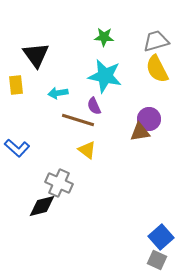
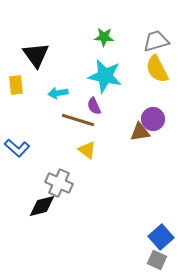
purple circle: moved 4 px right
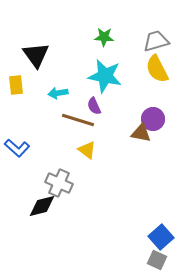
brown triangle: moved 1 px right, 1 px down; rotated 20 degrees clockwise
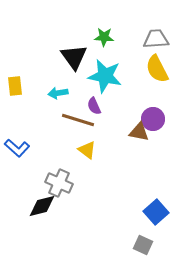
gray trapezoid: moved 2 px up; rotated 12 degrees clockwise
black triangle: moved 38 px right, 2 px down
yellow rectangle: moved 1 px left, 1 px down
brown triangle: moved 2 px left, 1 px up
blue square: moved 5 px left, 25 px up
gray square: moved 14 px left, 15 px up
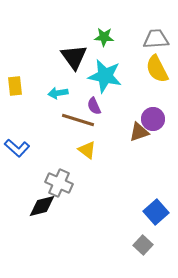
brown triangle: rotated 30 degrees counterclockwise
gray square: rotated 18 degrees clockwise
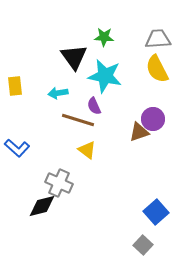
gray trapezoid: moved 2 px right
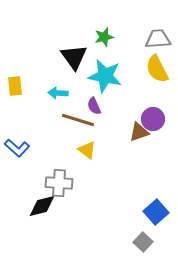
green star: rotated 18 degrees counterclockwise
cyan arrow: rotated 12 degrees clockwise
gray cross: rotated 20 degrees counterclockwise
gray square: moved 3 px up
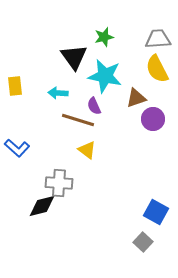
brown triangle: moved 3 px left, 34 px up
blue square: rotated 20 degrees counterclockwise
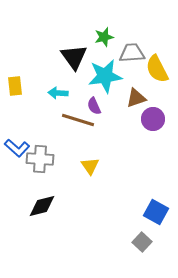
gray trapezoid: moved 26 px left, 14 px down
cyan star: rotated 20 degrees counterclockwise
yellow triangle: moved 3 px right, 16 px down; rotated 18 degrees clockwise
gray cross: moved 19 px left, 24 px up
gray square: moved 1 px left
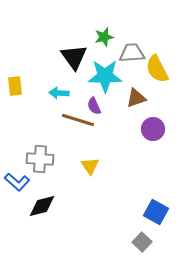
cyan star: rotated 8 degrees clockwise
cyan arrow: moved 1 px right
purple circle: moved 10 px down
blue L-shape: moved 34 px down
